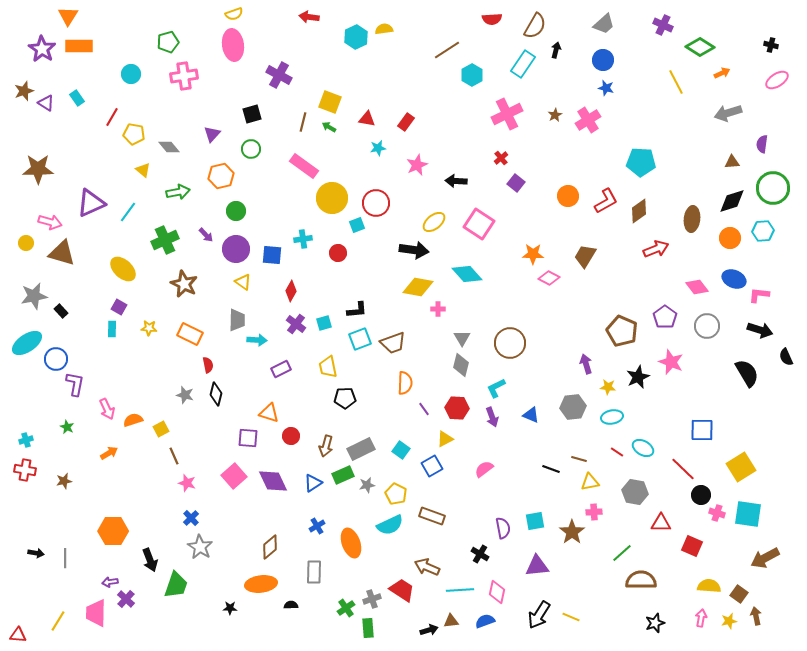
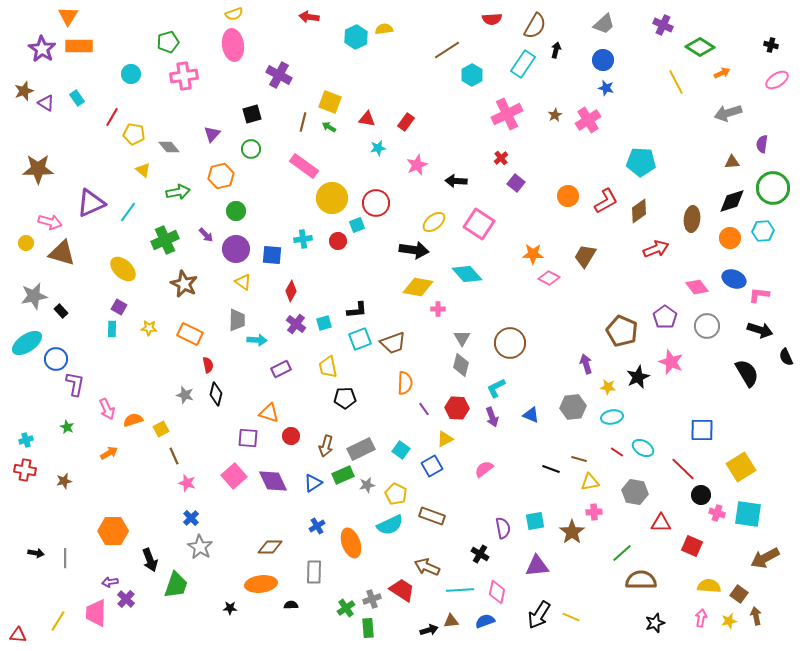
red circle at (338, 253): moved 12 px up
brown diamond at (270, 547): rotated 40 degrees clockwise
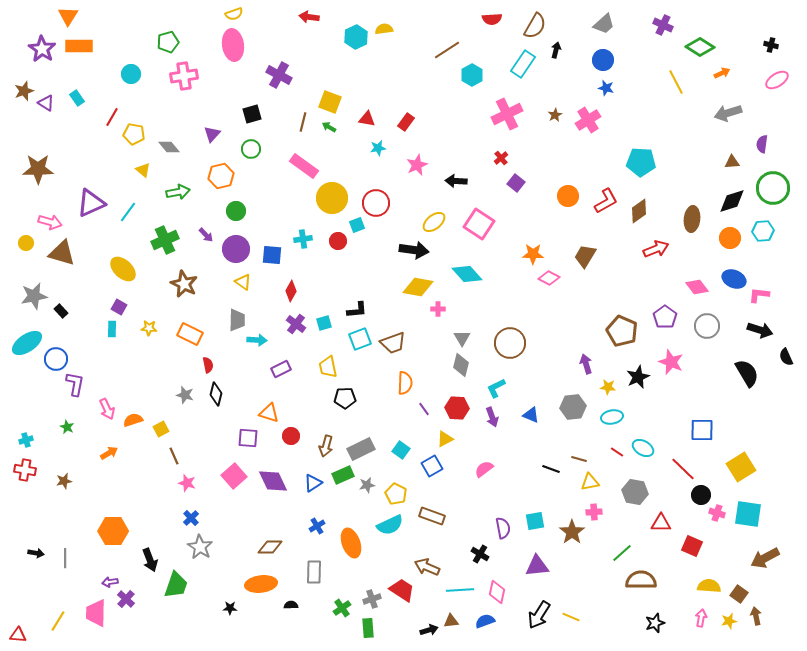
green cross at (346, 608): moved 4 px left
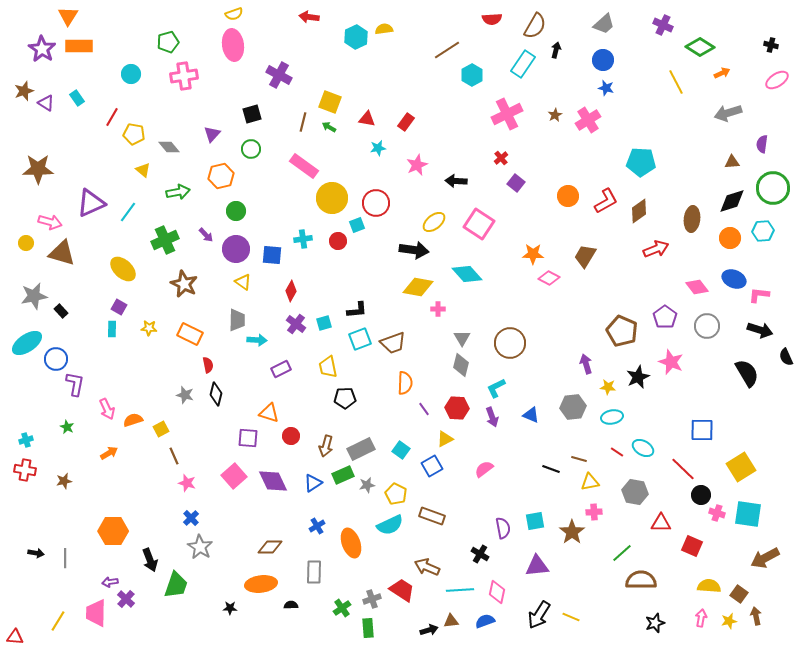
red triangle at (18, 635): moved 3 px left, 2 px down
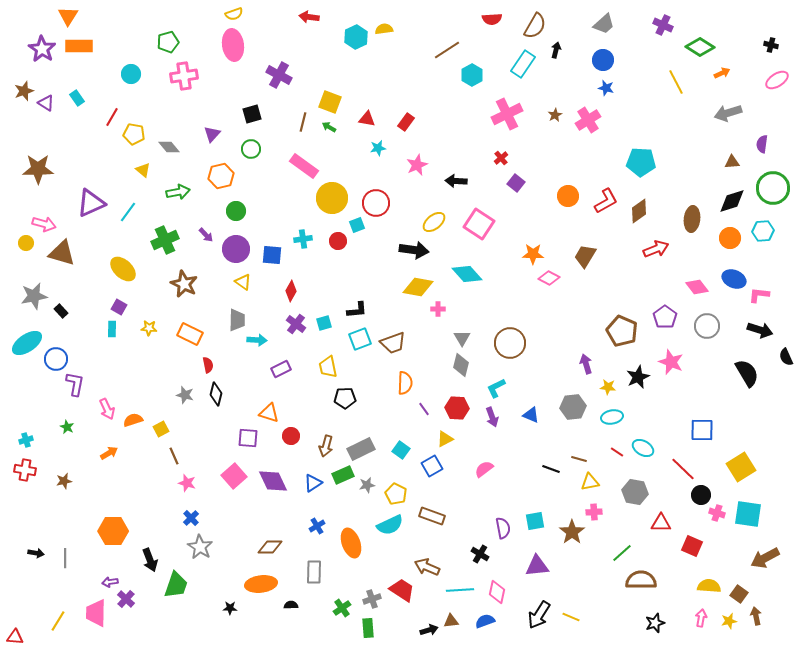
pink arrow at (50, 222): moved 6 px left, 2 px down
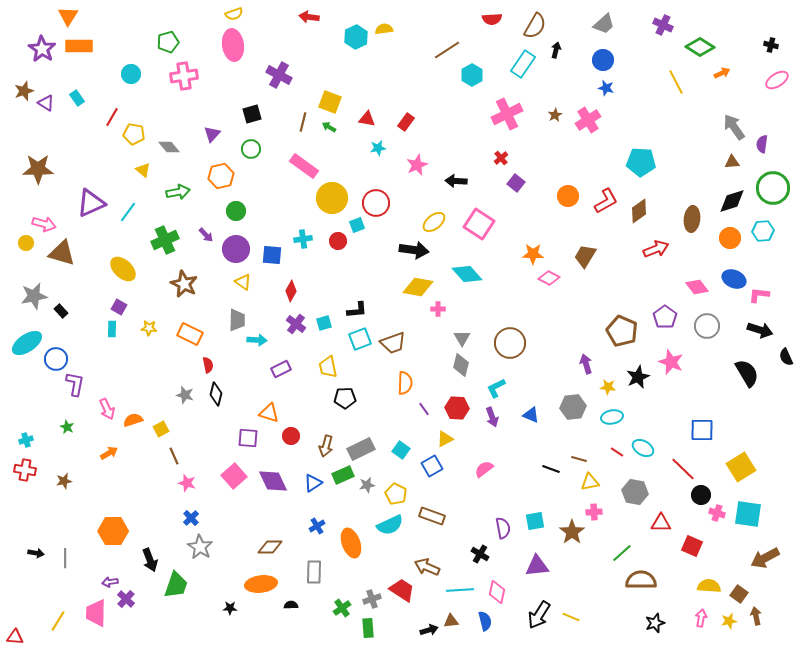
gray arrow at (728, 113): moved 6 px right, 14 px down; rotated 72 degrees clockwise
blue semicircle at (485, 621): rotated 96 degrees clockwise
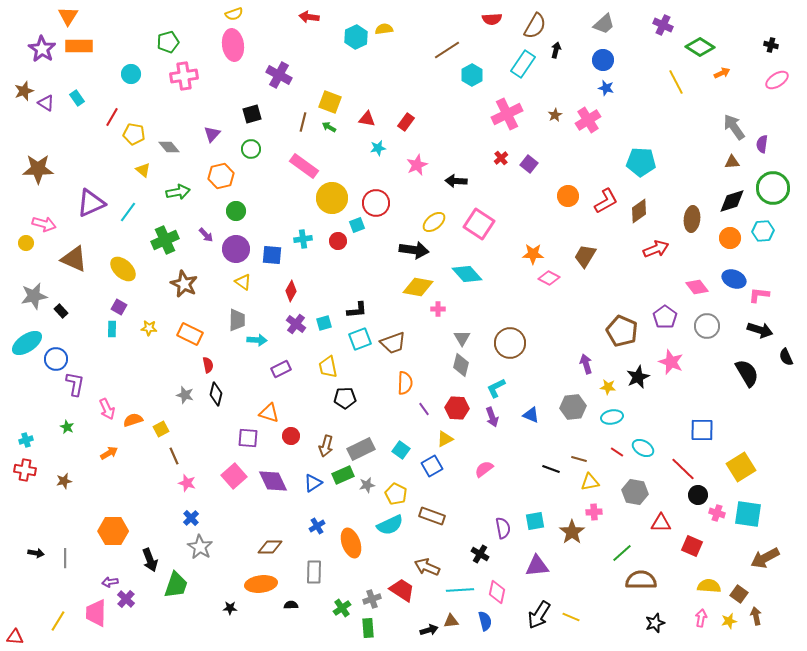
purple square at (516, 183): moved 13 px right, 19 px up
brown triangle at (62, 253): moved 12 px right, 6 px down; rotated 8 degrees clockwise
black circle at (701, 495): moved 3 px left
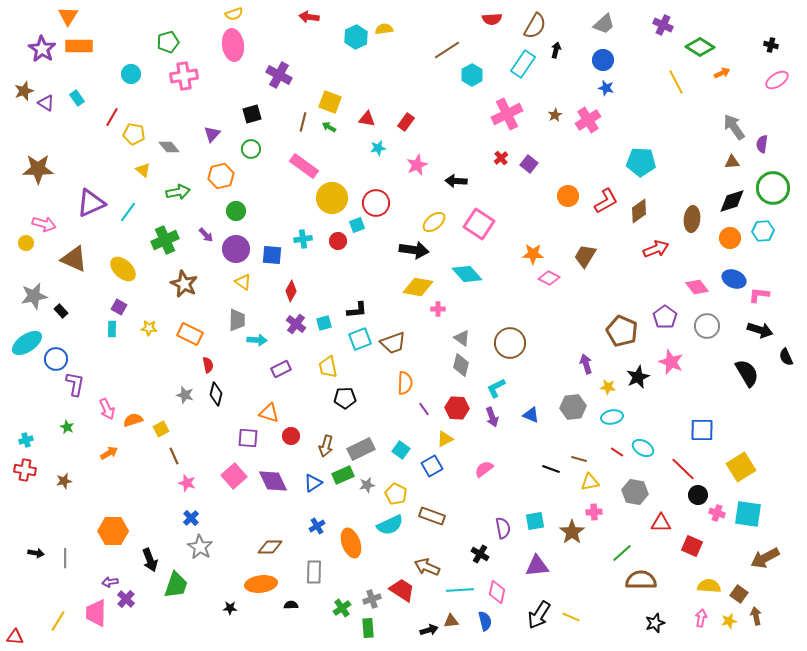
gray triangle at (462, 338): rotated 24 degrees counterclockwise
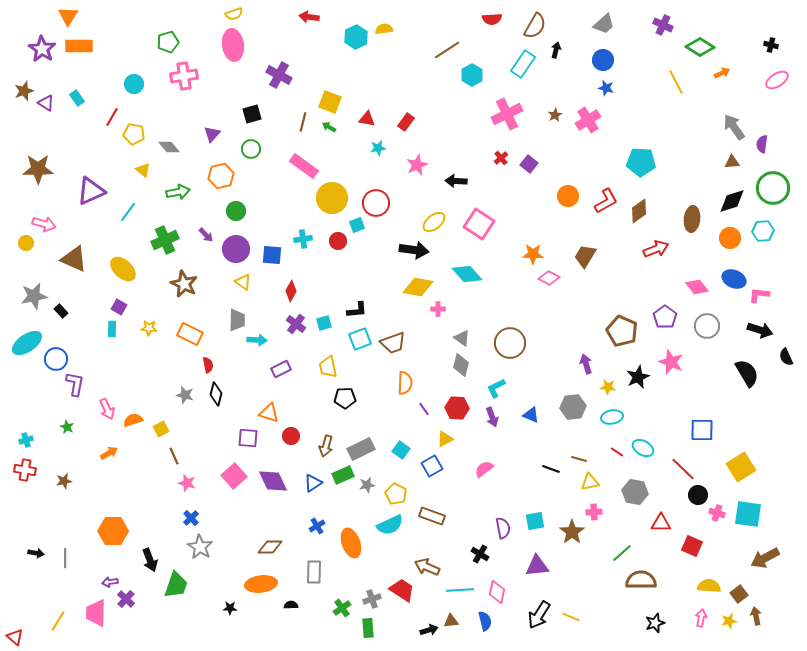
cyan circle at (131, 74): moved 3 px right, 10 px down
purple triangle at (91, 203): moved 12 px up
brown square at (739, 594): rotated 18 degrees clockwise
red triangle at (15, 637): rotated 36 degrees clockwise
